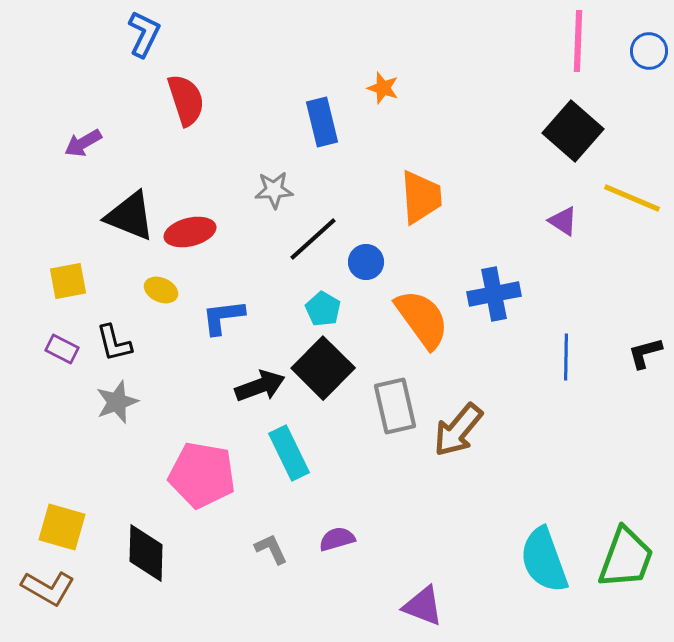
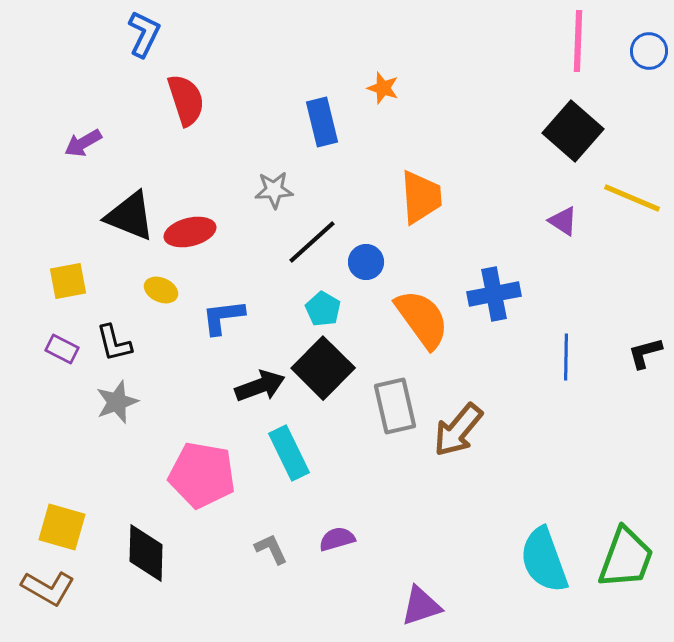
black line at (313, 239): moved 1 px left, 3 px down
purple triangle at (423, 606): moved 2 px left; rotated 39 degrees counterclockwise
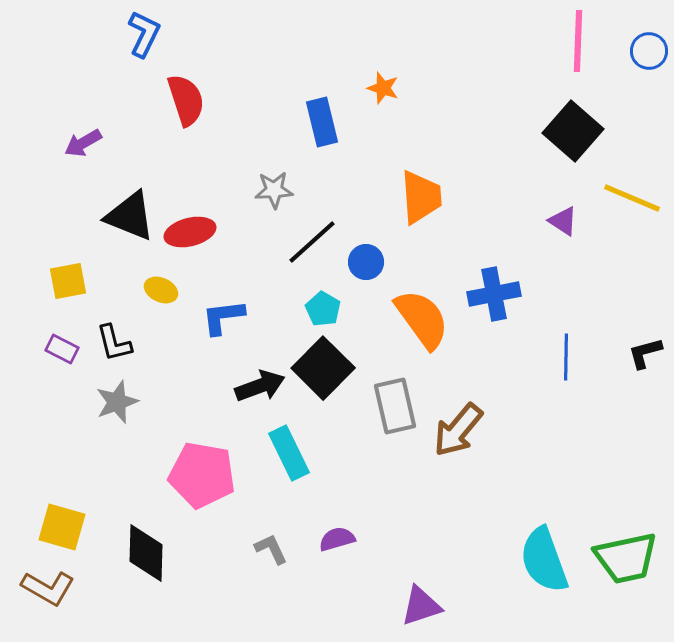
green trapezoid at (626, 558): rotated 58 degrees clockwise
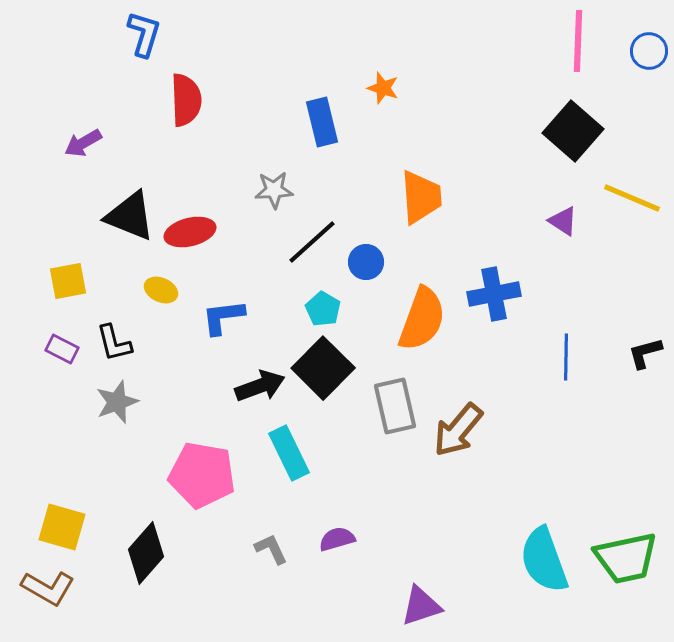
blue L-shape at (144, 34): rotated 9 degrees counterclockwise
red semicircle at (186, 100): rotated 16 degrees clockwise
orange semicircle at (422, 319): rotated 56 degrees clockwise
black diamond at (146, 553): rotated 40 degrees clockwise
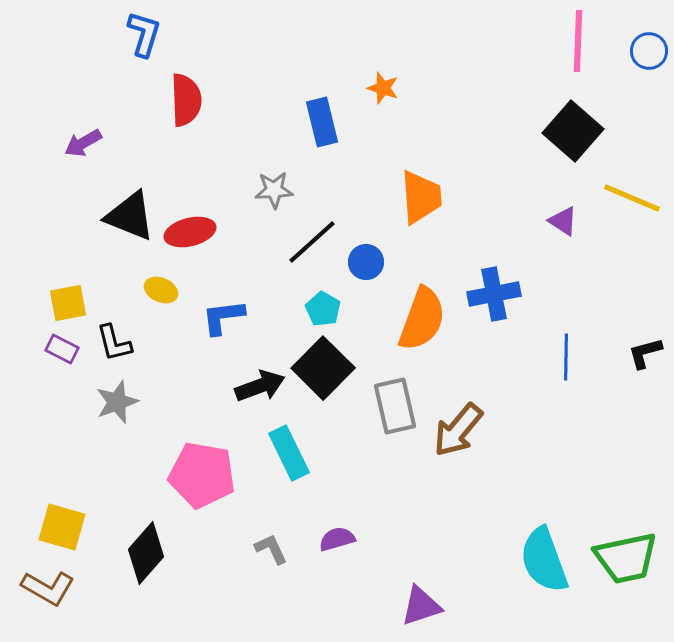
yellow square at (68, 281): moved 22 px down
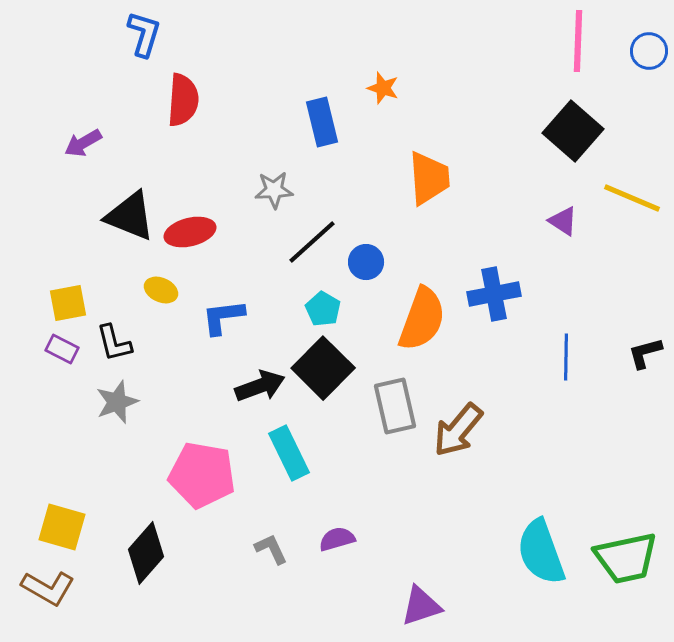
red semicircle at (186, 100): moved 3 px left; rotated 6 degrees clockwise
orange trapezoid at (421, 197): moved 8 px right, 19 px up
cyan semicircle at (544, 560): moved 3 px left, 8 px up
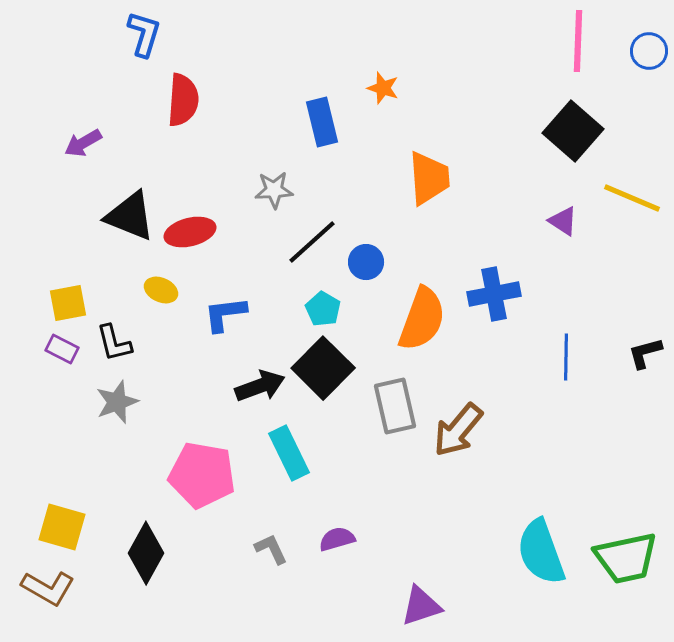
blue L-shape at (223, 317): moved 2 px right, 3 px up
black diamond at (146, 553): rotated 12 degrees counterclockwise
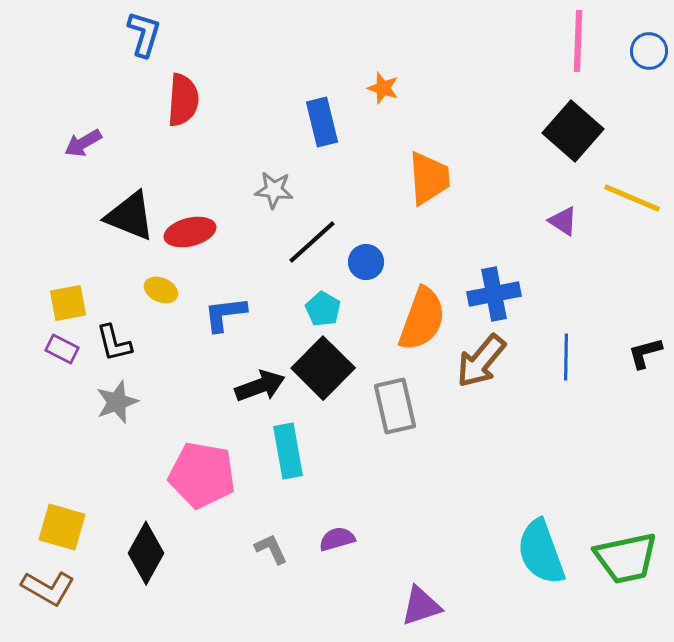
gray star at (274, 190): rotated 9 degrees clockwise
brown arrow at (458, 430): moved 23 px right, 69 px up
cyan rectangle at (289, 453): moved 1 px left, 2 px up; rotated 16 degrees clockwise
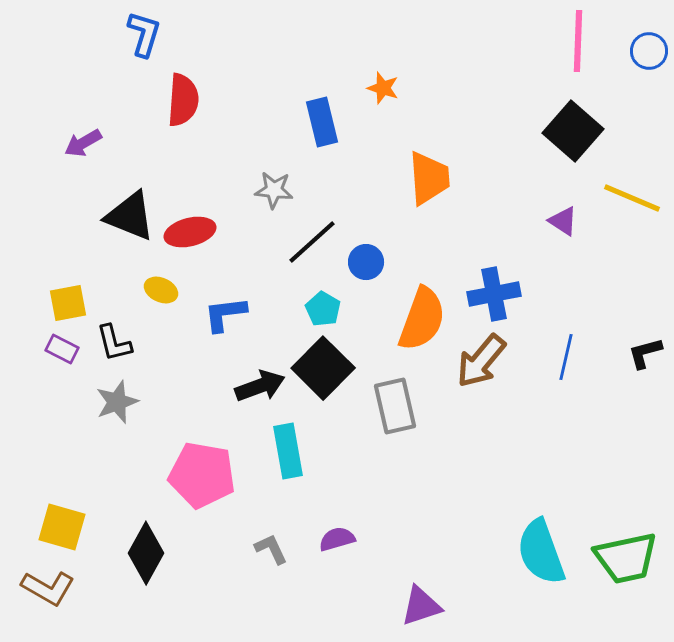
blue line at (566, 357): rotated 12 degrees clockwise
